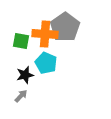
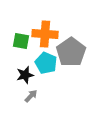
gray pentagon: moved 6 px right, 25 px down
gray arrow: moved 10 px right
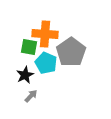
green square: moved 8 px right, 6 px down
black star: rotated 12 degrees counterclockwise
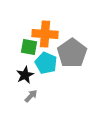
gray pentagon: moved 1 px right, 1 px down
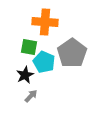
orange cross: moved 12 px up
cyan pentagon: moved 2 px left, 1 px up
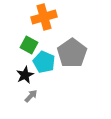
orange cross: moved 1 px left, 5 px up; rotated 20 degrees counterclockwise
green square: moved 2 px up; rotated 18 degrees clockwise
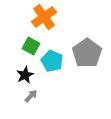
orange cross: rotated 20 degrees counterclockwise
green square: moved 2 px right, 1 px down
gray pentagon: moved 15 px right
cyan pentagon: moved 8 px right, 1 px up
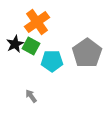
orange cross: moved 7 px left, 5 px down
cyan pentagon: rotated 25 degrees counterclockwise
black star: moved 10 px left, 31 px up
gray arrow: rotated 80 degrees counterclockwise
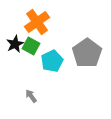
cyan pentagon: rotated 25 degrees counterclockwise
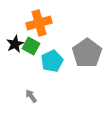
orange cross: moved 2 px right, 1 px down; rotated 20 degrees clockwise
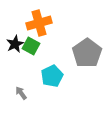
cyan pentagon: moved 15 px down
gray arrow: moved 10 px left, 3 px up
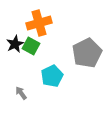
gray pentagon: rotated 8 degrees clockwise
